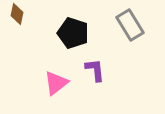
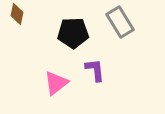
gray rectangle: moved 10 px left, 3 px up
black pentagon: rotated 20 degrees counterclockwise
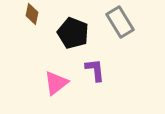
brown diamond: moved 15 px right
black pentagon: rotated 24 degrees clockwise
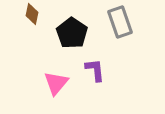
gray rectangle: rotated 12 degrees clockwise
black pentagon: moved 1 px left; rotated 12 degrees clockwise
pink triangle: rotated 12 degrees counterclockwise
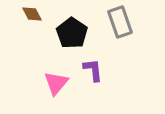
brown diamond: rotated 40 degrees counterclockwise
purple L-shape: moved 2 px left
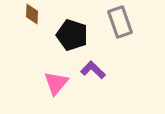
brown diamond: rotated 30 degrees clockwise
black pentagon: moved 2 px down; rotated 16 degrees counterclockwise
purple L-shape: rotated 40 degrees counterclockwise
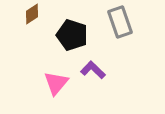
brown diamond: rotated 55 degrees clockwise
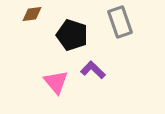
brown diamond: rotated 25 degrees clockwise
pink triangle: moved 1 px up; rotated 20 degrees counterclockwise
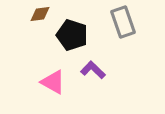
brown diamond: moved 8 px right
gray rectangle: moved 3 px right
pink triangle: moved 3 px left; rotated 20 degrees counterclockwise
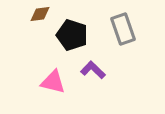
gray rectangle: moved 7 px down
pink triangle: rotated 16 degrees counterclockwise
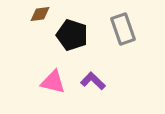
purple L-shape: moved 11 px down
